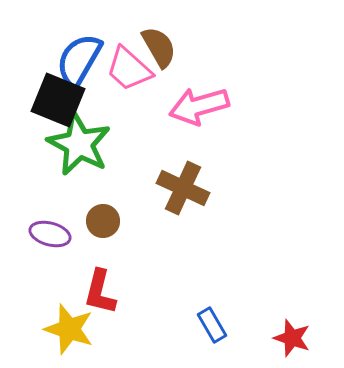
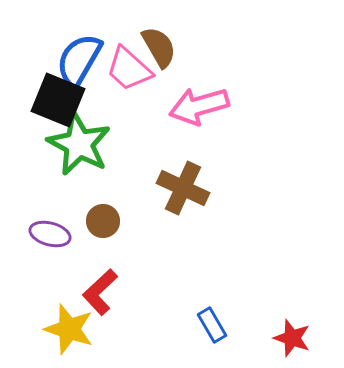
red L-shape: rotated 33 degrees clockwise
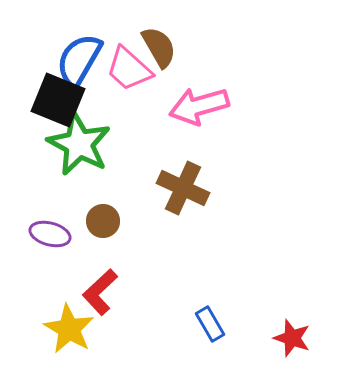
blue rectangle: moved 2 px left, 1 px up
yellow star: rotated 12 degrees clockwise
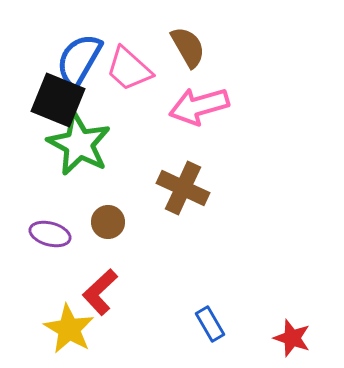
brown semicircle: moved 29 px right
brown circle: moved 5 px right, 1 px down
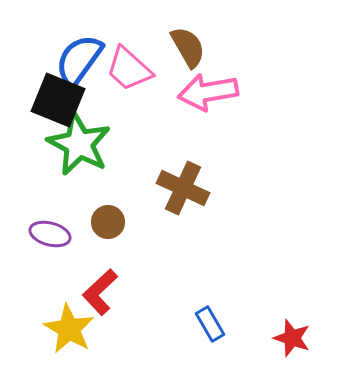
blue semicircle: rotated 6 degrees clockwise
pink arrow: moved 9 px right, 14 px up; rotated 6 degrees clockwise
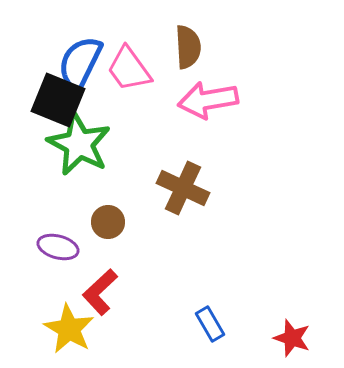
brown semicircle: rotated 27 degrees clockwise
blue semicircle: moved 1 px right, 3 px down; rotated 10 degrees counterclockwise
pink trapezoid: rotated 12 degrees clockwise
pink arrow: moved 8 px down
purple ellipse: moved 8 px right, 13 px down
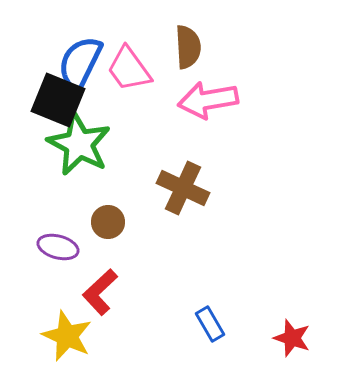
yellow star: moved 2 px left, 7 px down; rotated 6 degrees counterclockwise
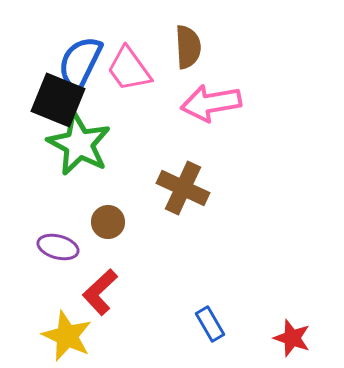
pink arrow: moved 3 px right, 3 px down
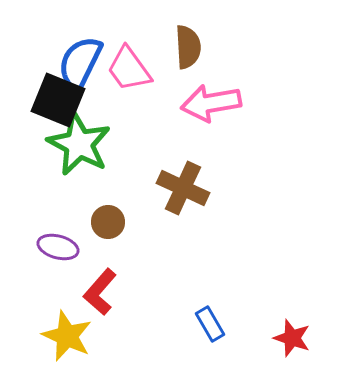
red L-shape: rotated 6 degrees counterclockwise
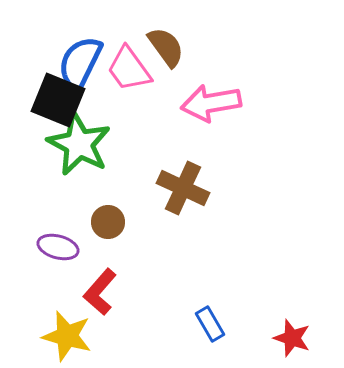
brown semicircle: moved 22 px left; rotated 33 degrees counterclockwise
yellow star: rotated 9 degrees counterclockwise
